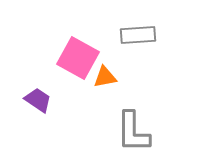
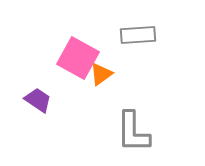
orange triangle: moved 4 px left, 3 px up; rotated 25 degrees counterclockwise
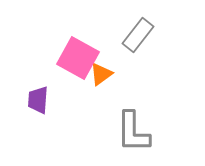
gray rectangle: rotated 48 degrees counterclockwise
purple trapezoid: rotated 120 degrees counterclockwise
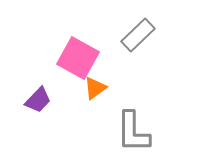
gray rectangle: rotated 8 degrees clockwise
orange triangle: moved 6 px left, 14 px down
purple trapezoid: rotated 140 degrees counterclockwise
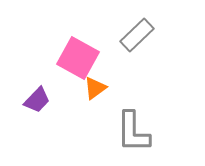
gray rectangle: moved 1 px left
purple trapezoid: moved 1 px left
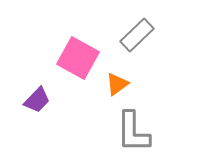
orange triangle: moved 22 px right, 4 px up
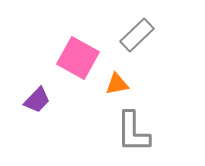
orange triangle: rotated 25 degrees clockwise
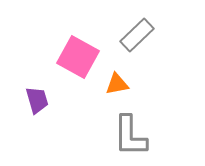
pink square: moved 1 px up
purple trapezoid: rotated 60 degrees counterclockwise
gray L-shape: moved 3 px left, 4 px down
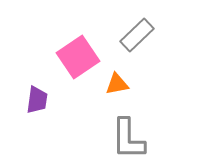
pink square: rotated 27 degrees clockwise
purple trapezoid: rotated 24 degrees clockwise
gray L-shape: moved 2 px left, 3 px down
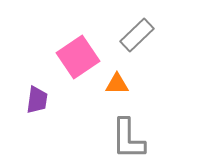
orange triangle: rotated 10 degrees clockwise
